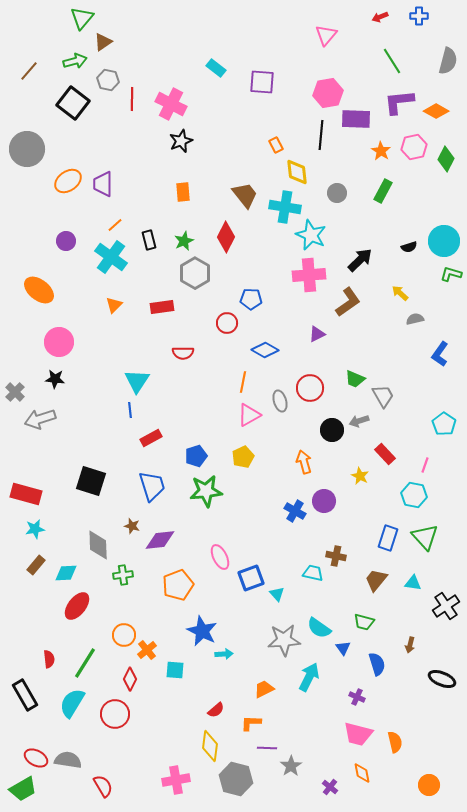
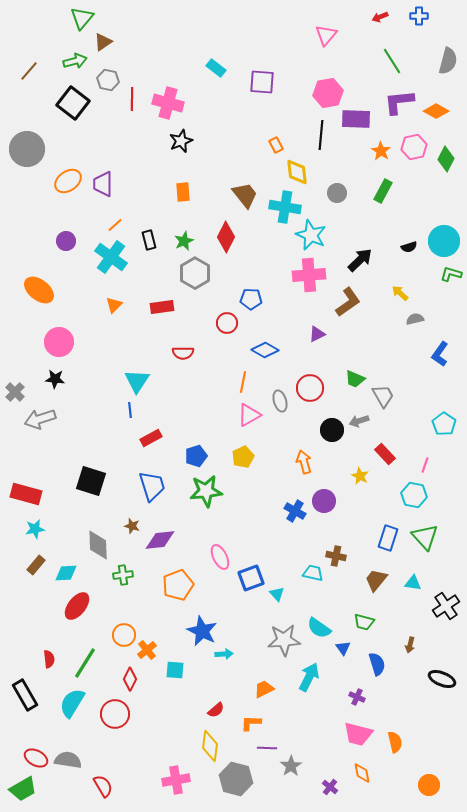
pink cross at (171, 104): moved 3 px left, 1 px up; rotated 12 degrees counterclockwise
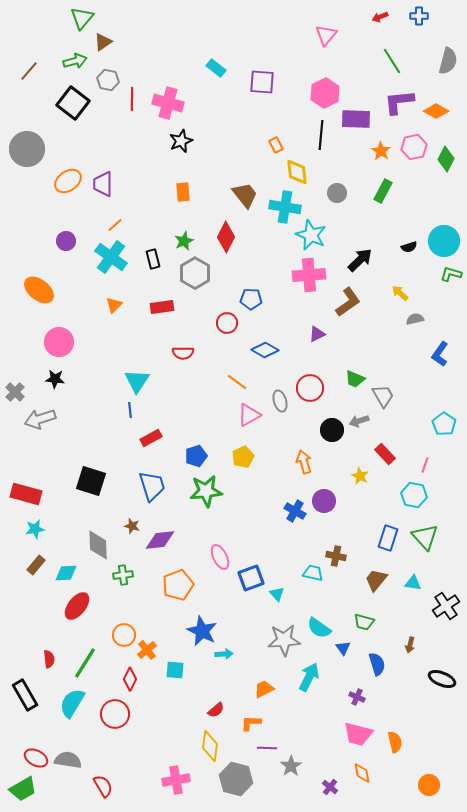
pink hexagon at (328, 93): moved 3 px left; rotated 16 degrees counterclockwise
black rectangle at (149, 240): moved 4 px right, 19 px down
orange line at (243, 382): moved 6 px left; rotated 65 degrees counterclockwise
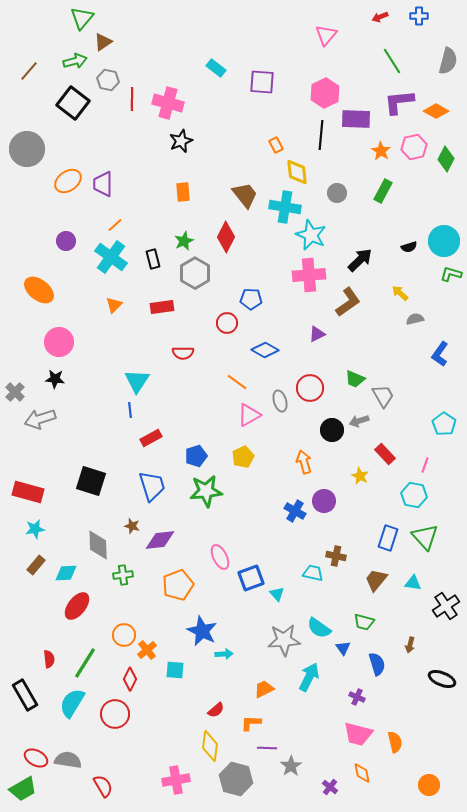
red rectangle at (26, 494): moved 2 px right, 2 px up
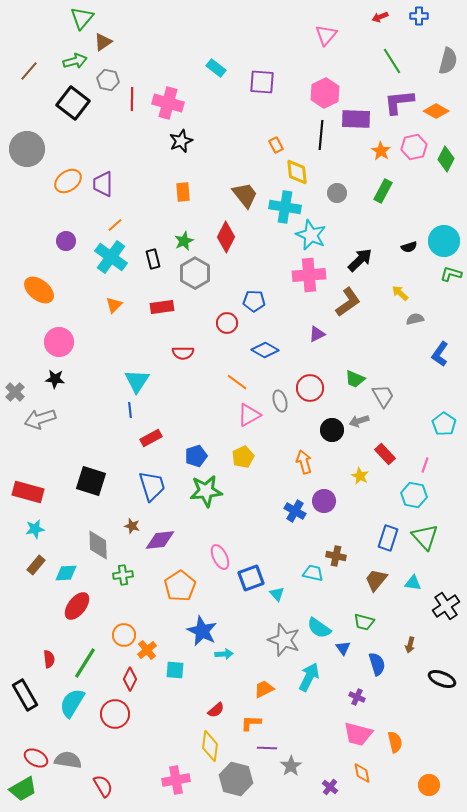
blue pentagon at (251, 299): moved 3 px right, 2 px down
orange pentagon at (178, 585): moved 2 px right, 1 px down; rotated 12 degrees counterclockwise
gray star at (284, 640): rotated 24 degrees clockwise
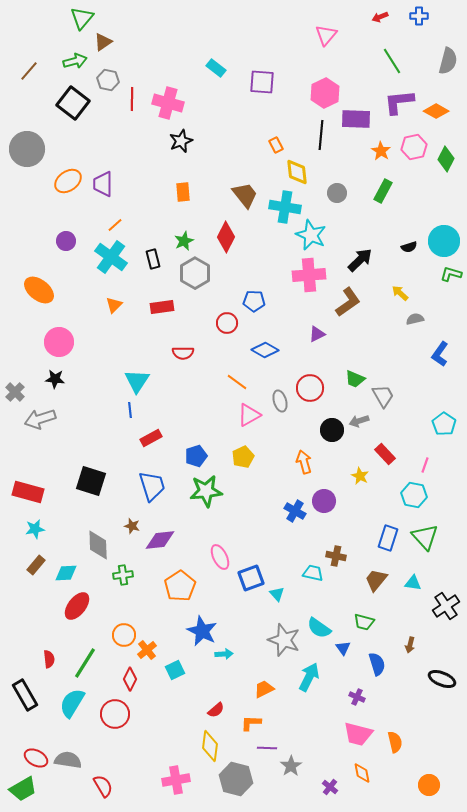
cyan square at (175, 670): rotated 30 degrees counterclockwise
